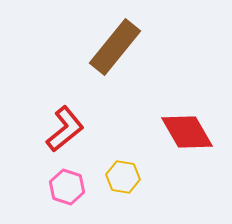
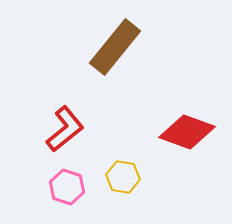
red diamond: rotated 40 degrees counterclockwise
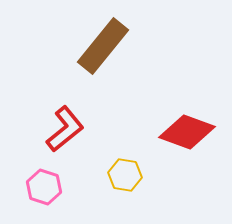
brown rectangle: moved 12 px left, 1 px up
yellow hexagon: moved 2 px right, 2 px up
pink hexagon: moved 23 px left
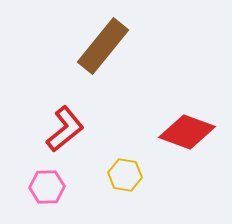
pink hexagon: moved 3 px right; rotated 20 degrees counterclockwise
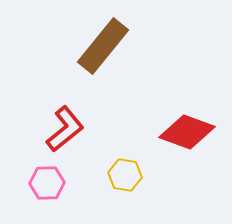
pink hexagon: moved 4 px up
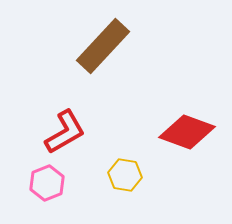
brown rectangle: rotated 4 degrees clockwise
red L-shape: moved 3 px down; rotated 9 degrees clockwise
pink hexagon: rotated 20 degrees counterclockwise
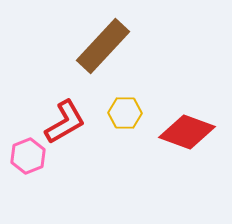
red L-shape: moved 10 px up
yellow hexagon: moved 62 px up; rotated 8 degrees counterclockwise
pink hexagon: moved 19 px left, 27 px up
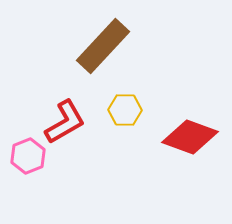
yellow hexagon: moved 3 px up
red diamond: moved 3 px right, 5 px down
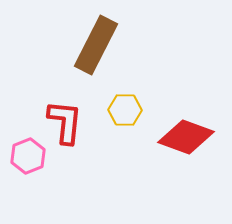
brown rectangle: moved 7 px left, 1 px up; rotated 16 degrees counterclockwise
red L-shape: rotated 54 degrees counterclockwise
red diamond: moved 4 px left
